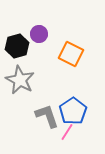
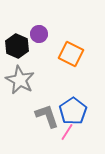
black hexagon: rotated 20 degrees counterclockwise
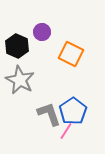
purple circle: moved 3 px right, 2 px up
gray L-shape: moved 2 px right, 2 px up
pink line: moved 1 px left, 1 px up
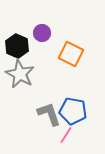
purple circle: moved 1 px down
gray star: moved 6 px up
blue pentagon: rotated 28 degrees counterclockwise
pink line: moved 4 px down
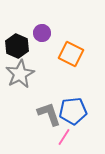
gray star: rotated 16 degrees clockwise
blue pentagon: rotated 16 degrees counterclockwise
pink line: moved 2 px left, 2 px down
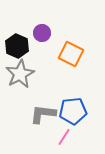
gray L-shape: moved 6 px left; rotated 64 degrees counterclockwise
